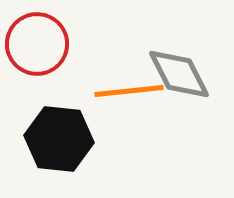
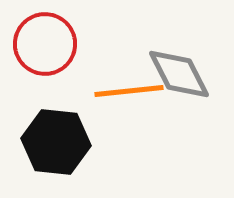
red circle: moved 8 px right
black hexagon: moved 3 px left, 3 px down
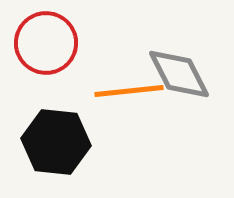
red circle: moved 1 px right, 1 px up
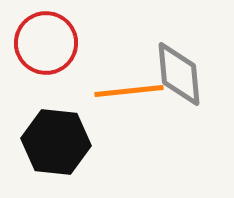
gray diamond: rotated 22 degrees clockwise
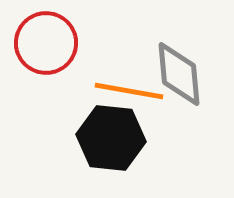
orange line: rotated 16 degrees clockwise
black hexagon: moved 55 px right, 4 px up
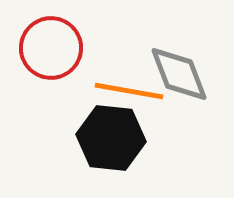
red circle: moved 5 px right, 5 px down
gray diamond: rotated 16 degrees counterclockwise
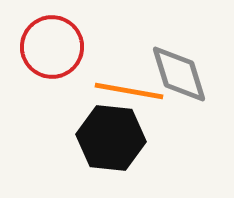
red circle: moved 1 px right, 1 px up
gray diamond: rotated 4 degrees clockwise
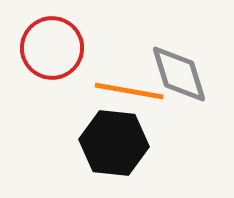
red circle: moved 1 px down
black hexagon: moved 3 px right, 5 px down
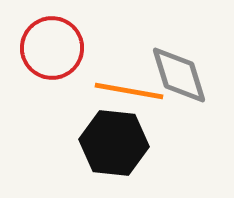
gray diamond: moved 1 px down
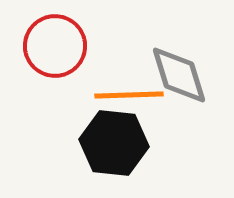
red circle: moved 3 px right, 2 px up
orange line: moved 4 px down; rotated 12 degrees counterclockwise
